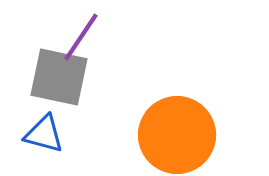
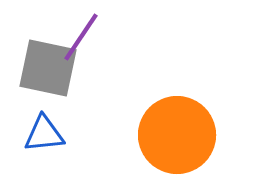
gray square: moved 11 px left, 9 px up
blue triangle: rotated 21 degrees counterclockwise
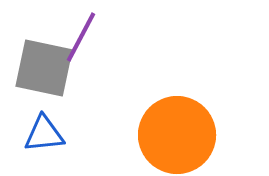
purple line: rotated 6 degrees counterclockwise
gray square: moved 4 px left
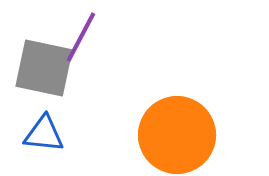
blue triangle: rotated 12 degrees clockwise
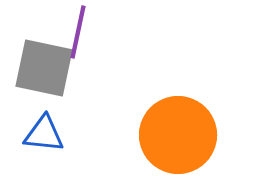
purple line: moved 3 px left, 5 px up; rotated 16 degrees counterclockwise
orange circle: moved 1 px right
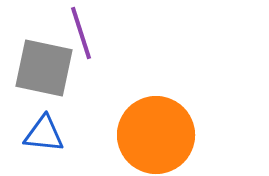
purple line: moved 3 px right, 1 px down; rotated 30 degrees counterclockwise
orange circle: moved 22 px left
